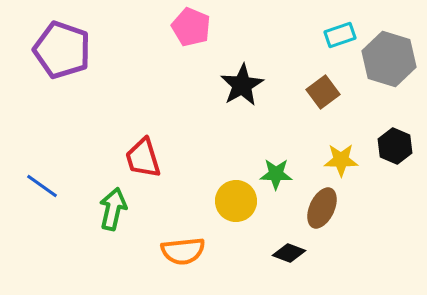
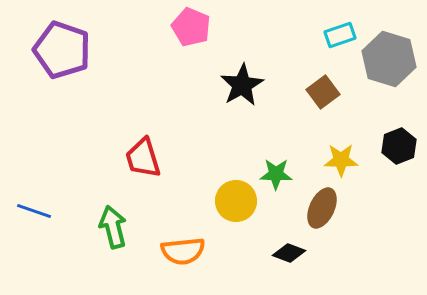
black hexagon: moved 4 px right; rotated 16 degrees clockwise
blue line: moved 8 px left, 25 px down; rotated 16 degrees counterclockwise
green arrow: moved 18 px down; rotated 27 degrees counterclockwise
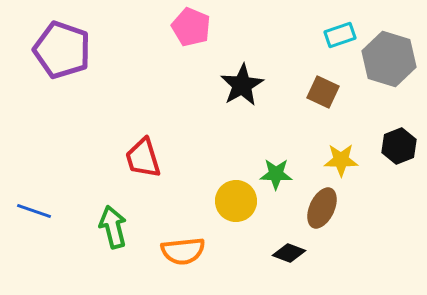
brown square: rotated 28 degrees counterclockwise
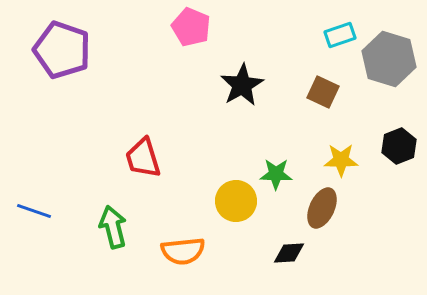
black diamond: rotated 24 degrees counterclockwise
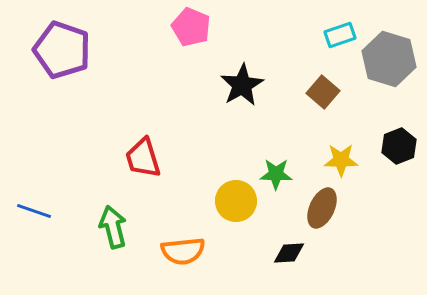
brown square: rotated 16 degrees clockwise
